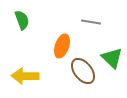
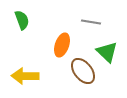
orange ellipse: moved 1 px up
green triangle: moved 5 px left, 6 px up
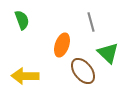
gray line: rotated 66 degrees clockwise
green triangle: moved 1 px right, 1 px down
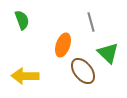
orange ellipse: moved 1 px right
